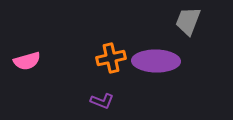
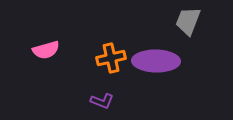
pink semicircle: moved 19 px right, 11 px up
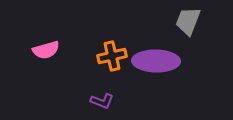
orange cross: moved 1 px right, 2 px up
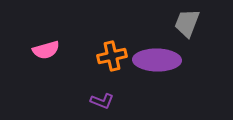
gray trapezoid: moved 1 px left, 2 px down
purple ellipse: moved 1 px right, 1 px up
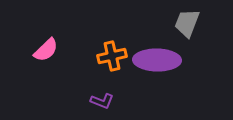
pink semicircle: rotated 28 degrees counterclockwise
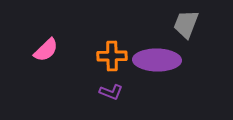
gray trapezoid: moved 1 px left, 1 px down
orange cross: rotated 12 degrees clockwise
purple L-shape: moved 9 px right, 9 px up
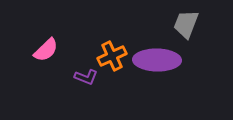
orange cross: rotated 24 degrees counterclockwise
purple L-shape: moved 25 px left, 15 px up
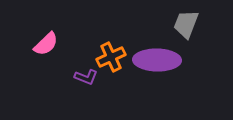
pink semicircle: moved 6 px up
orange cross: moved 1 px left, 1 px down
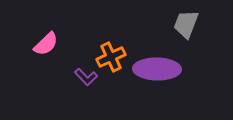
purple ellipse: moved 9 px down
purple L-shape: rotated 25 degrees clockwise
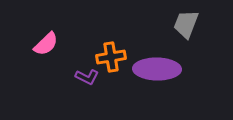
orange cross: rotated 16 degrees clockwise
purple L-shape: moved 1 px right; rotated 20 degrees counterclockwise
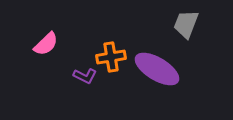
purple ellipse: rotated 30 degrees clockwise
purple L-shape: moved 2 px left, 1 px up
